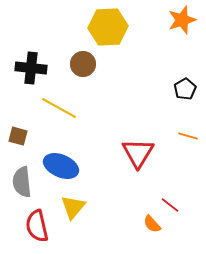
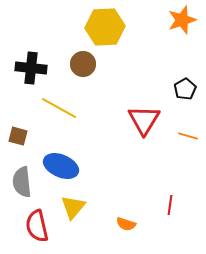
yellow hexagon: moved 3 px left
red triangle: moved 6 px right, 33 px up
red line: rotated 60 degrees clockwise
orange semicircle: moved 26 px left; rotated 30 degrees counterclockwise
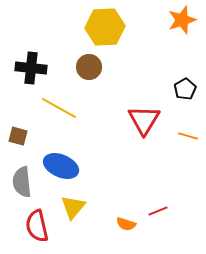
brown circle: moved 6 px right, 3 px down
red line: moved 12 px left, 6 px down; rotated 60 degrees clockwise
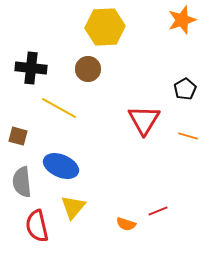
brown circle: moved 1 px left, 2 px down
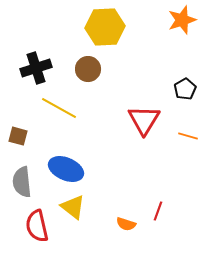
black cross: moved 5 px right; rotated 24 degrees counterclockwise
blue ellipse: moved 5 px right, 3 px down
yellow triangle: rotated 32 degrees counterclockwise
red line: rotated 48 degrees counterclockwise
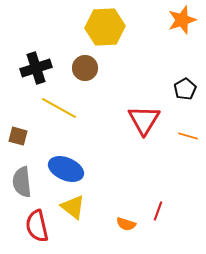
brown circle: moved 3 px left, 1 px up
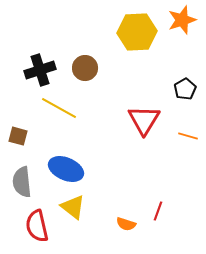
yellow hexagon: moved 32 px right, 5 px down
black cross: moved 4 px right, 2 px down
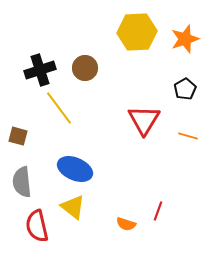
orange star: moved 3 px right, 19 px down
yellow line: rotated 24 degrees clockwise
blue ellipse: moved 9 px right
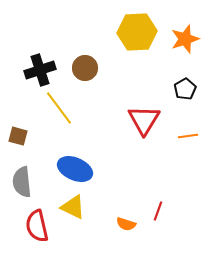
orange line: rotated 24 degrees counterclockwise
yellow triangle: rotated 12 degrees counterclockwise
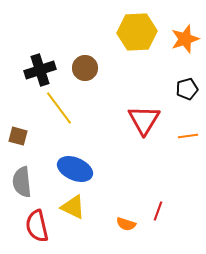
black pentagon: moved 2 px right; rotated 15 degrees clockwise
